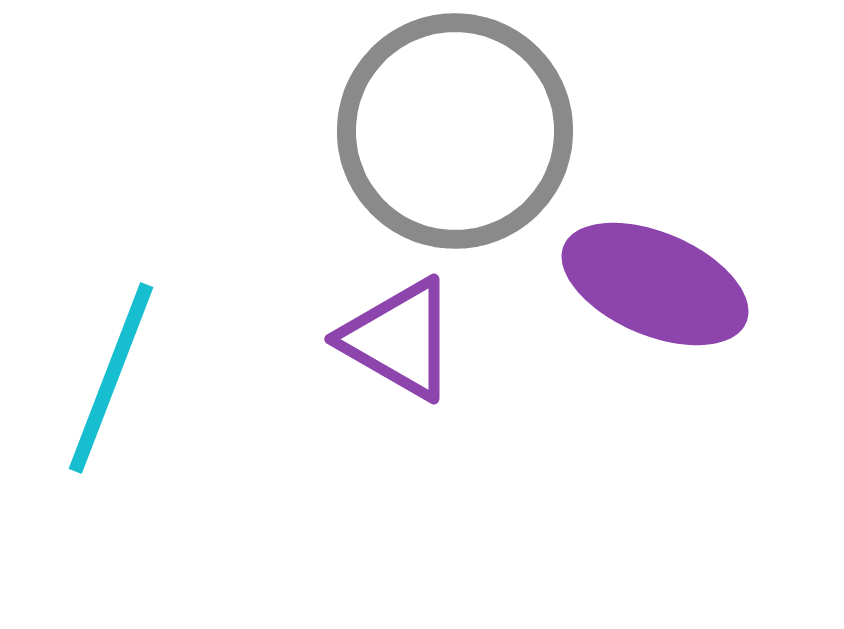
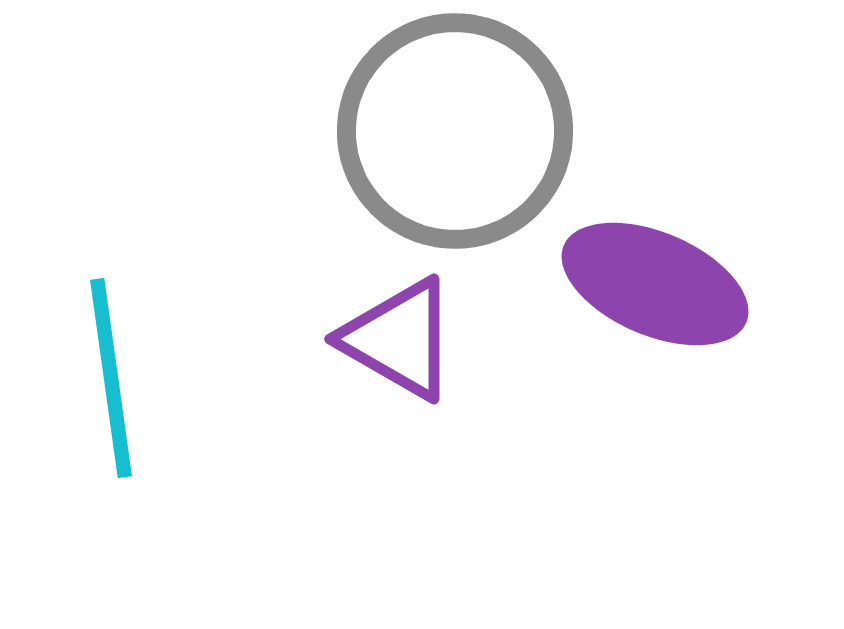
cyan line: rotated 29 degrees counterclockwise
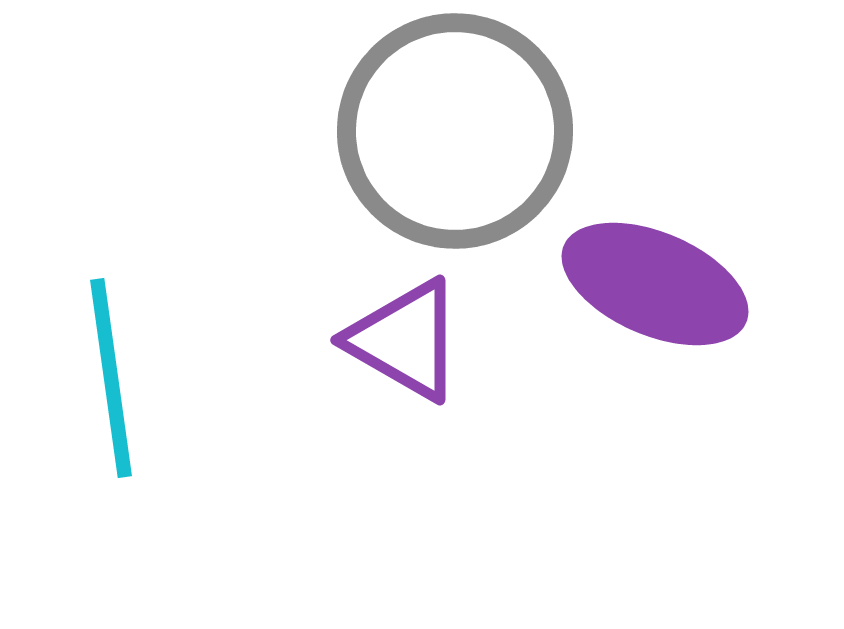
purple triangle: moved 6 px right, 1 px down
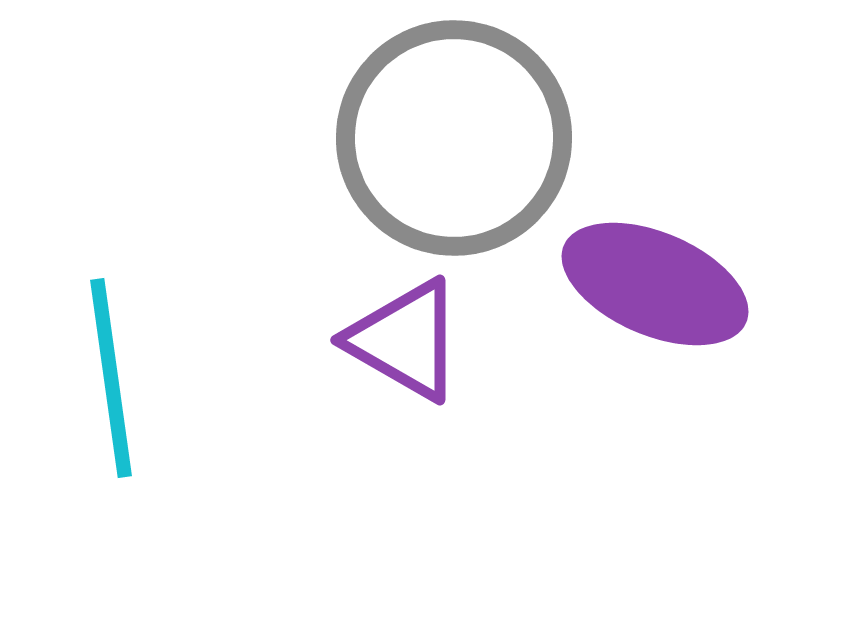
gray circle: moved 1 px left, 7 px down
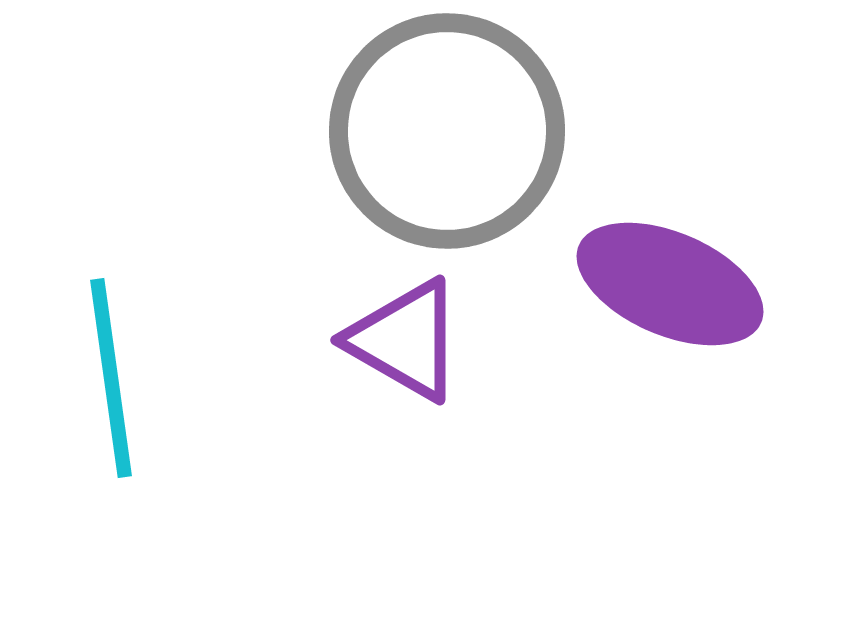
gray circle: moved 7 px left, 7 px up
purple ellipse: moved 15 px right
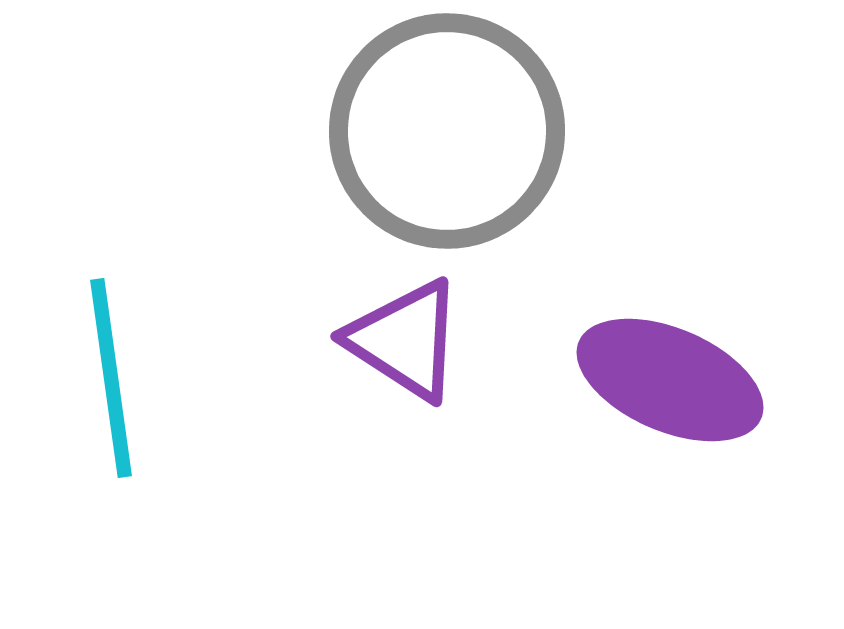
purple ellipse: moved 96 px down
purple triangle: rotated 3 degrees clockwise
